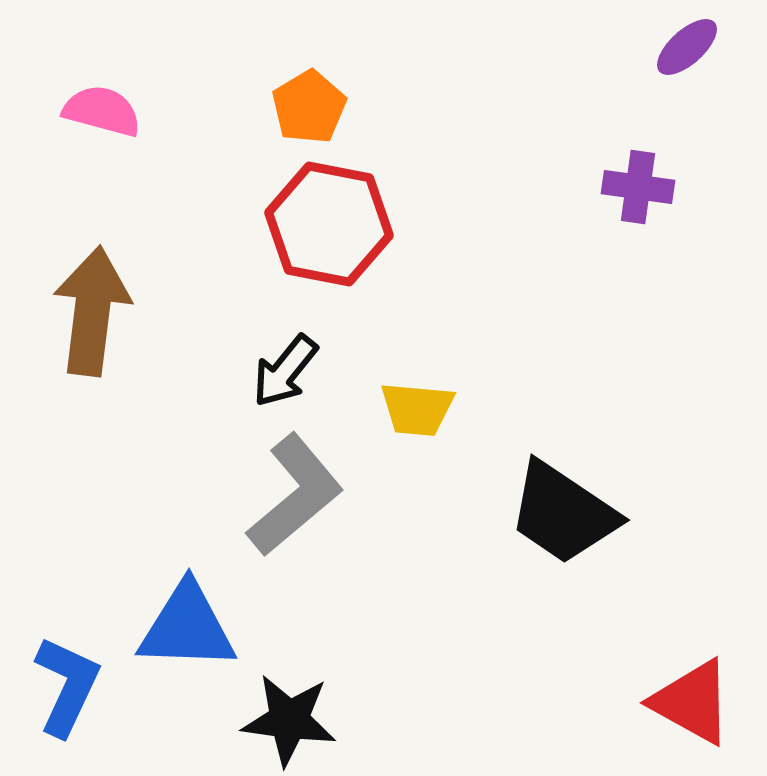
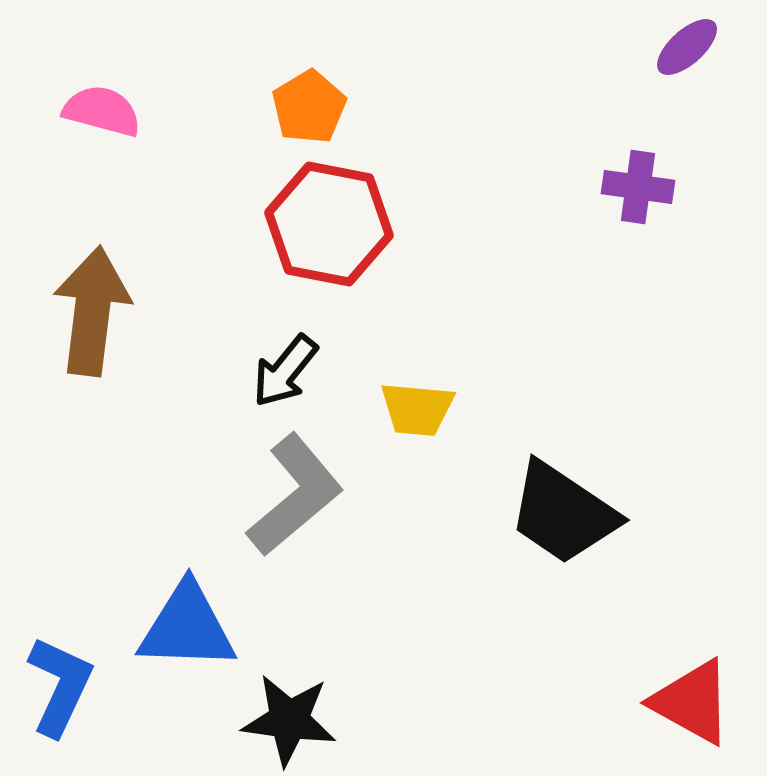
blue L-shape: moved 7 px left
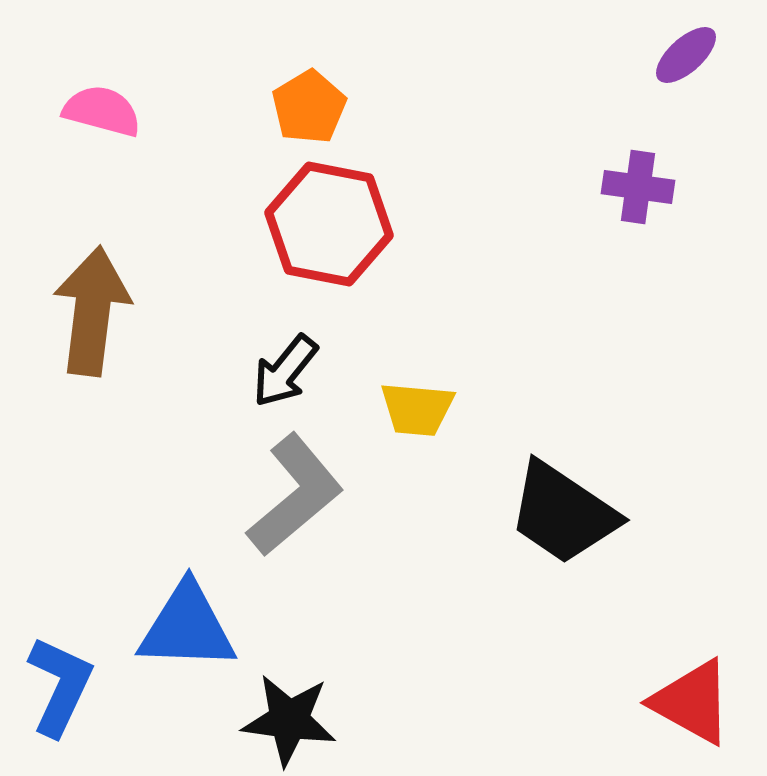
purple ellipse: moved 1 px left, 8 px down
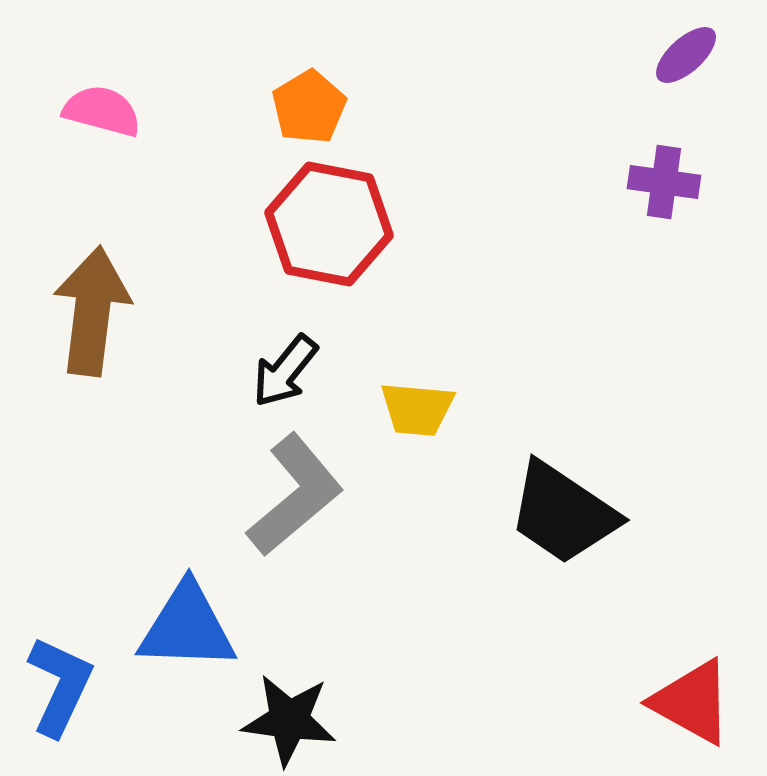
purple cross: moved 26 px right, 5 px up
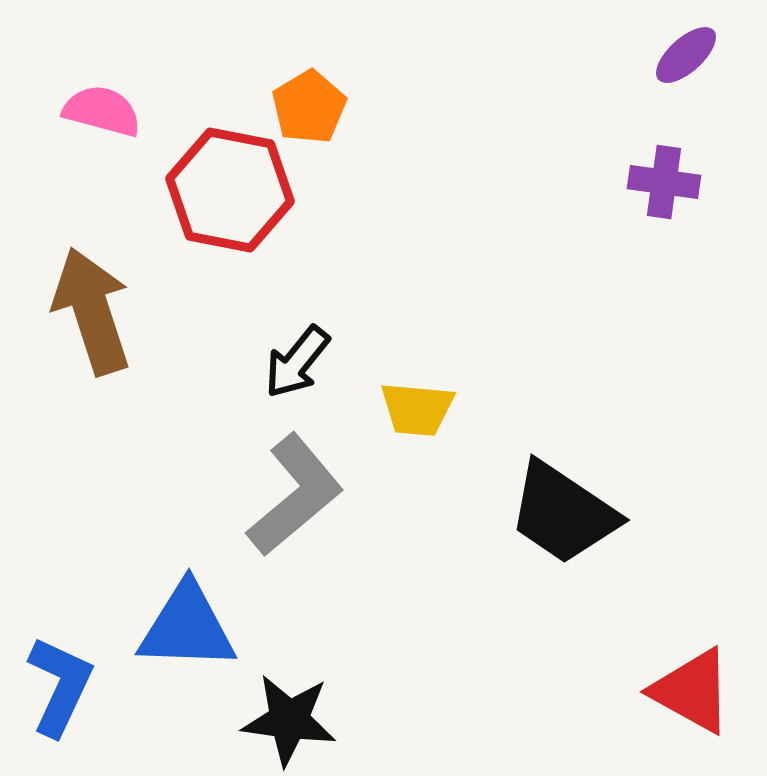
red hexagon: moved 99 px left, 34 px up
brown arrow: rotated 25 degrees counterclockwise
black arrow: moved 12 px right, 9 px up
red triangle: moved 11 px up
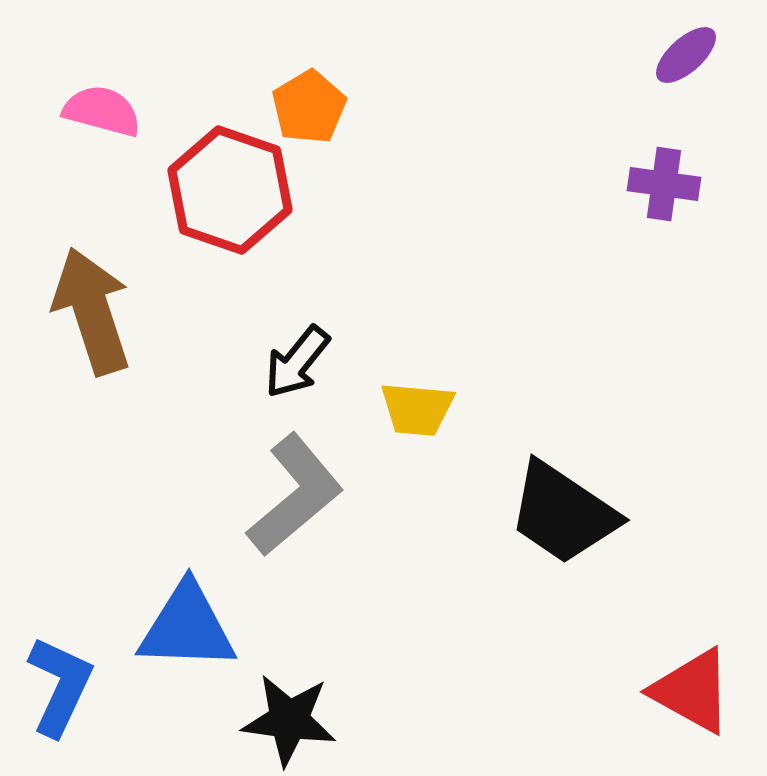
purple cross: moved 2 px down
red hexagon: rotated 8 degrees clockwise
